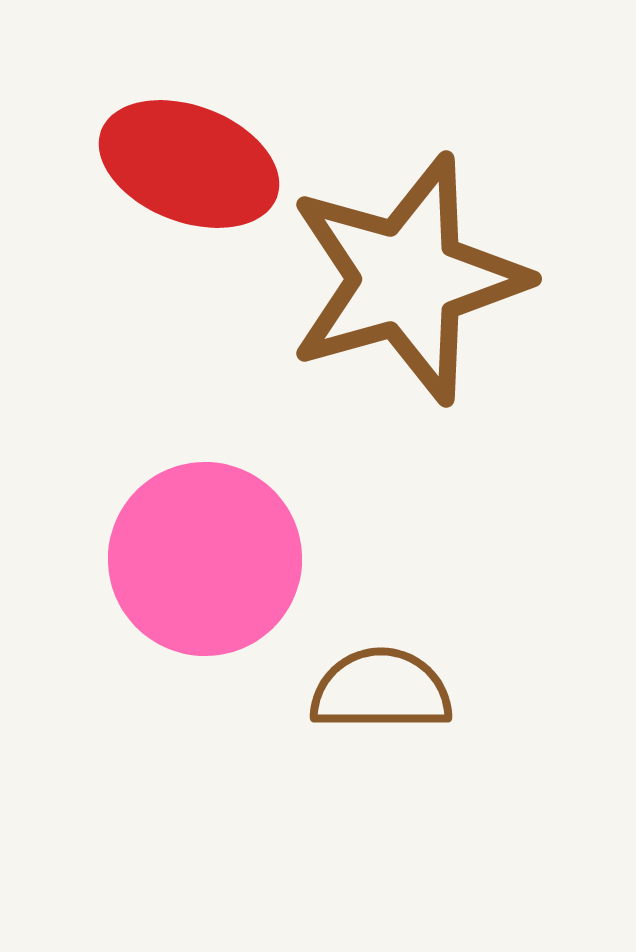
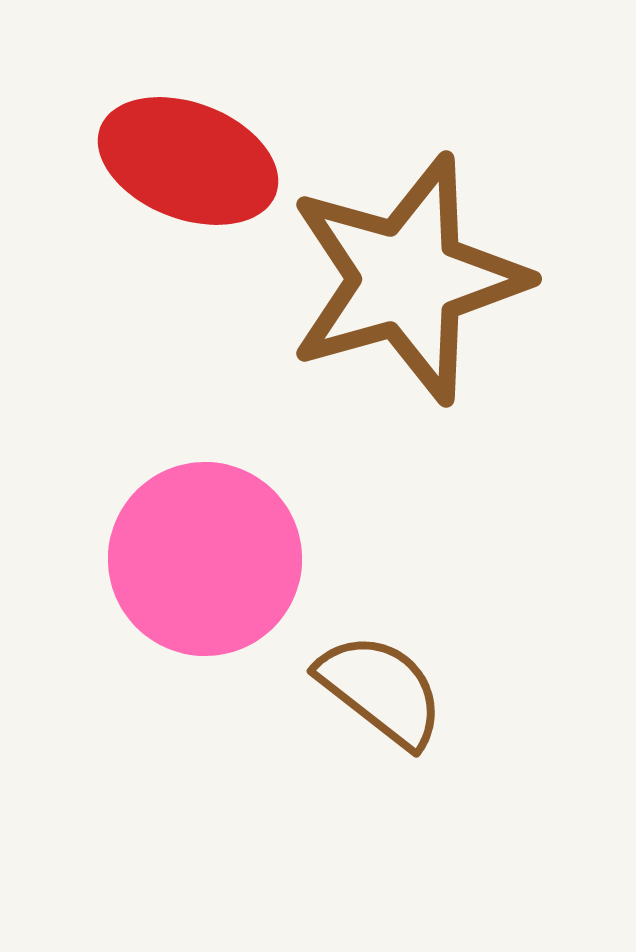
red ellipse: moved 1 px left, 3 px up
brown semicircle: rotated 38 degrees clockwise
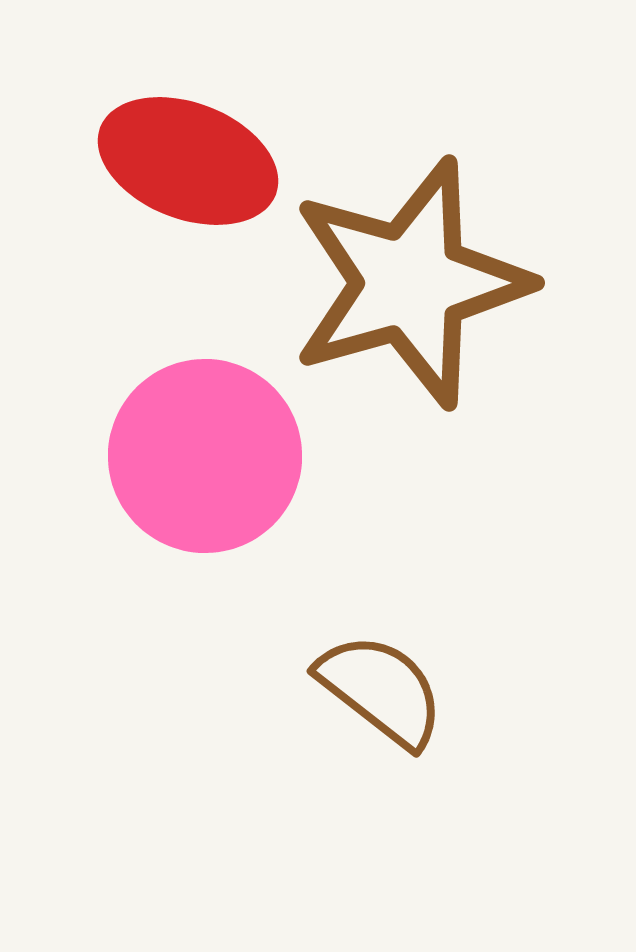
brown star: moved 3 px right, 4 px down
pink circle: moved 103 px up
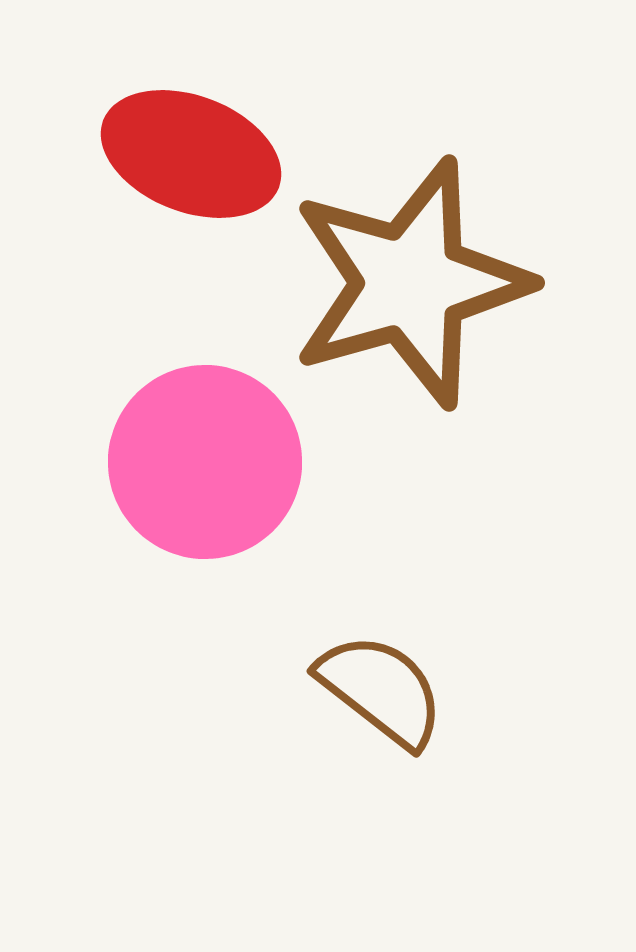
red ellipse: moved 3 px right, 7 px up
pink circle: moved 6 px down
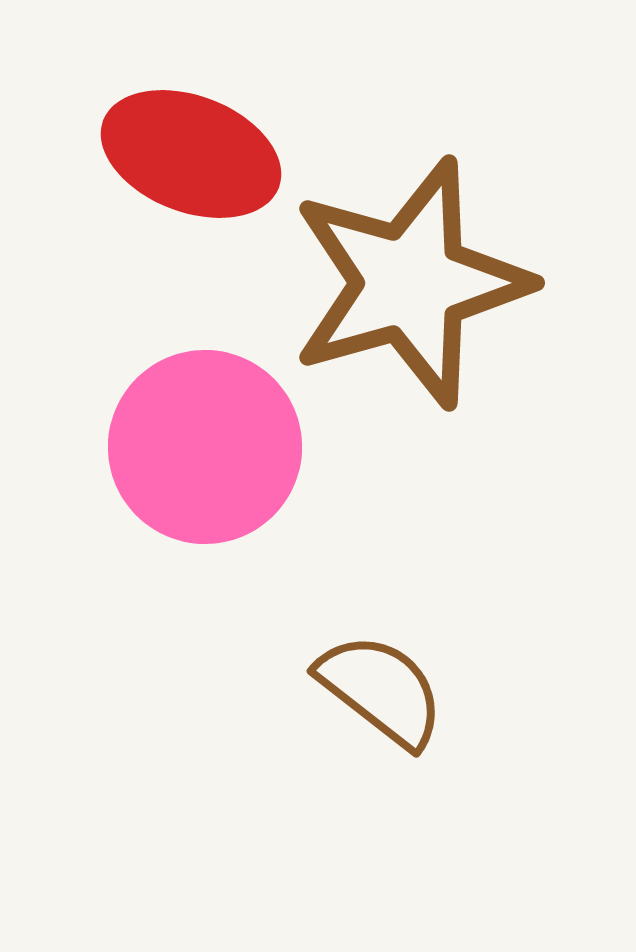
pink circle: moved 15 px up
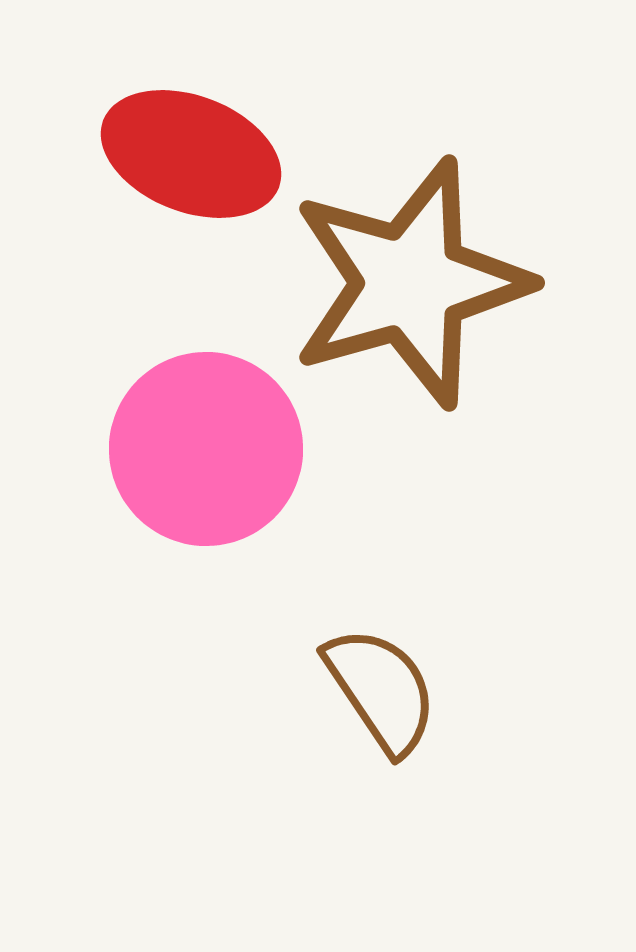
pink circle: moved 1 px right, 2 px down
brown semicircle: rotated 18 degrees clockwise
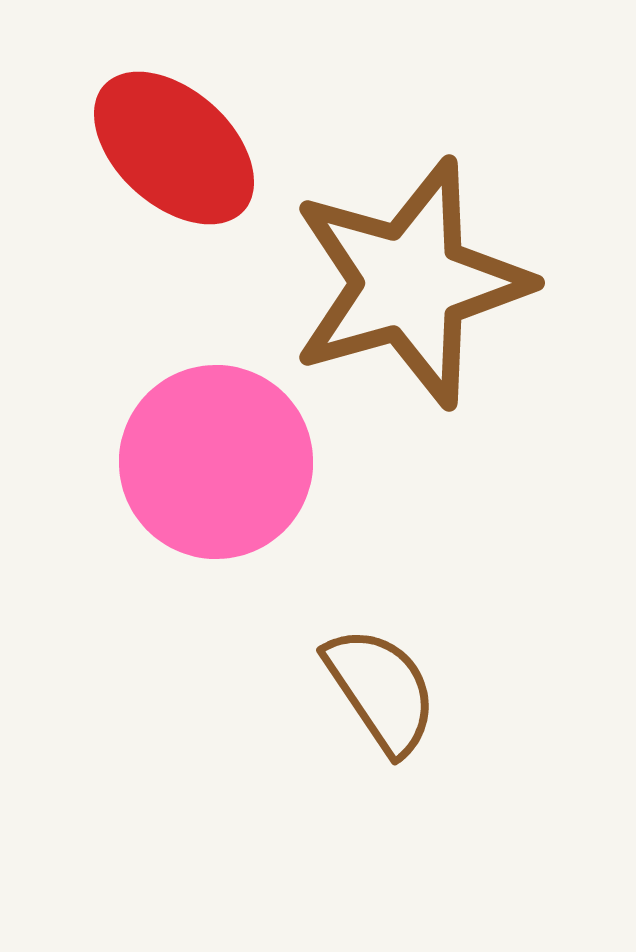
red ellipse: moved 17 px left, 6 px up; rotated 21 degrees clockwise
pink circle: moved 10 px right, 13 px down
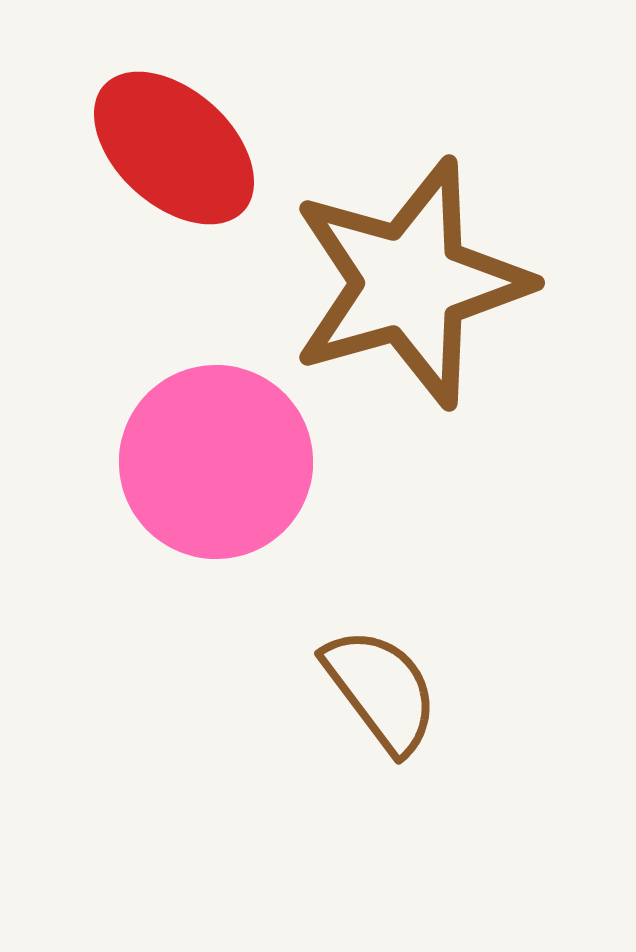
brown semicircle: rotated 3 degrees counterclockwise
